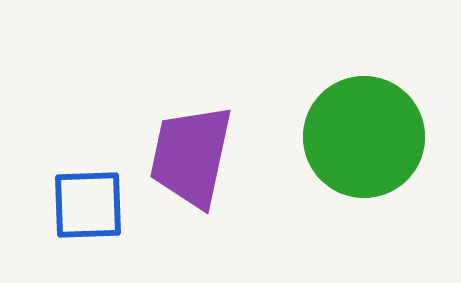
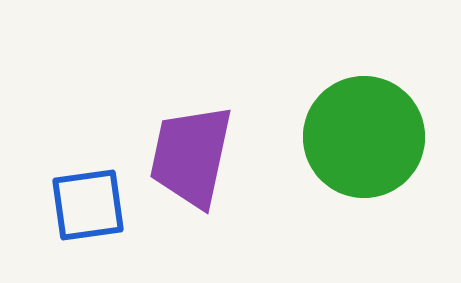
blue square: rotated 6 degrees counterclockwise
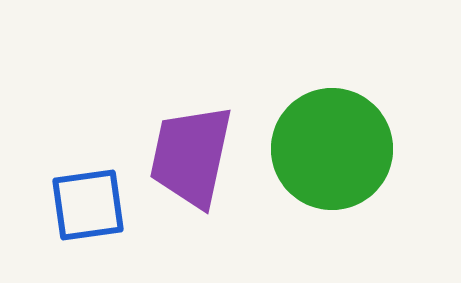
green circle: moved 32 px left, 12 px down
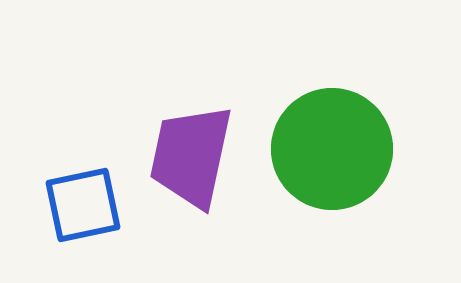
blue square: moved 5 px left; rotated 4 degrees counterclockwise
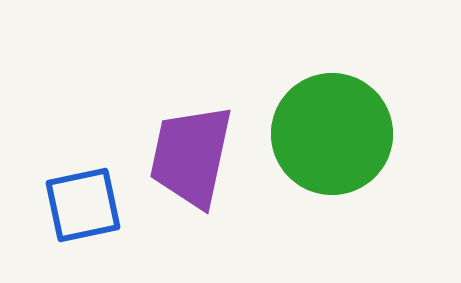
green circle: moved 15 px up
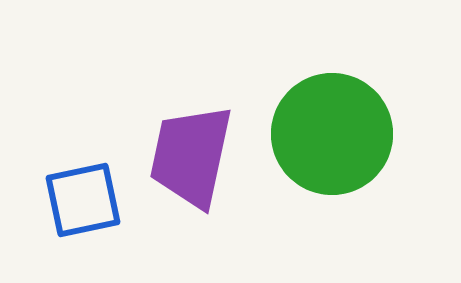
blue square: moved 5 px up
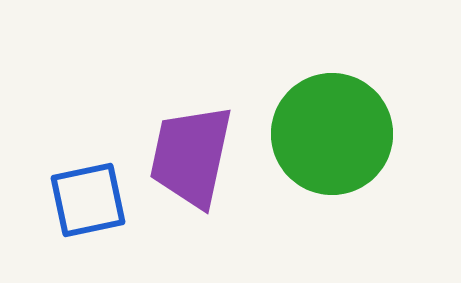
blue square: moved 5 px right
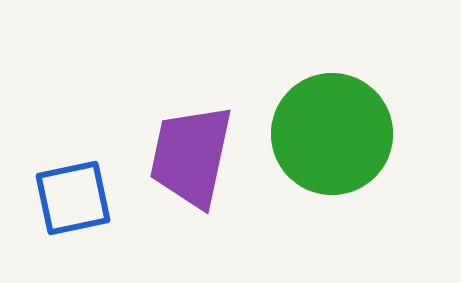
blue square: moved 15 px left, 2 px up
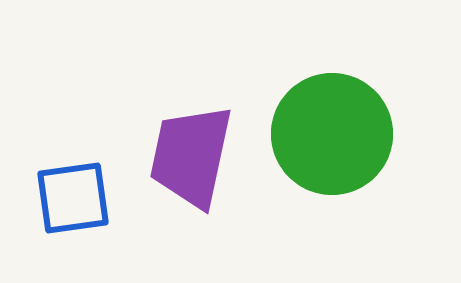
blue square: rotated 4 degrees clockwise
